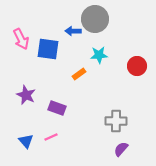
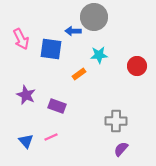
gray circle: moved 1 px left, 2 px up
blue square: moved 3 px right
purple rectangle: moved 2 px up
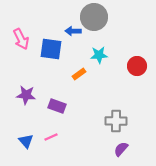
purple star: rotated 18 degrees counterclockwise
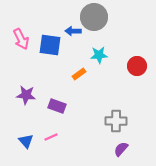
blue square: moved 1 px left, 4 px up
